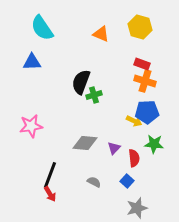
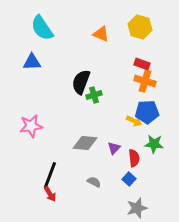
blue square: moved 2 px right, 2 px up
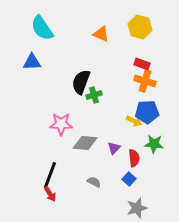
pink star: moved 30 px right, 2 px up; rotated 10 degrees clockwise
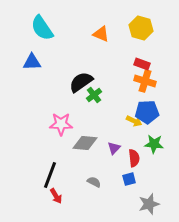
yellow hexagon: moved 1 px right, 1 px down
black semicircle: rotated 35 degrees clockwise
green cross: rotated 21 degrees counterclockwise
blue square: rotated 32 degrees clockwise
red arrow: moved 6 px right, 2 px down
gray star: moved 12 px right, 4 px up
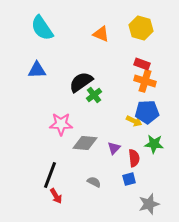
blue triangle: moved 5 px right, 8 px down
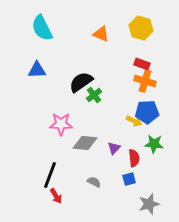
cyan semicircle: rotated 8 degrees clockwise
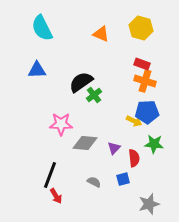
blue square: moved 6 px left
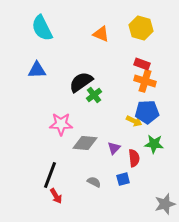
gray star: moved 16 px right
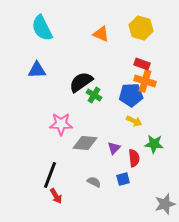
green cross: rotated 21 degrees counterclockwise
blue pentagon: moved 16 px left, 17 px up
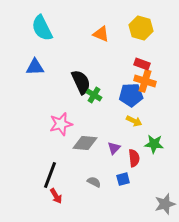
blue triangle: moved 2 px left, 3 px up
black semicircle: rotated 100 degrees clockwise
pink star: rotated 15 degrees counterclockwise
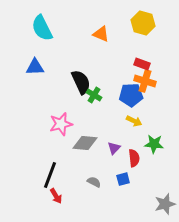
yellow hexagon: moved 2 px right, 5 px up
